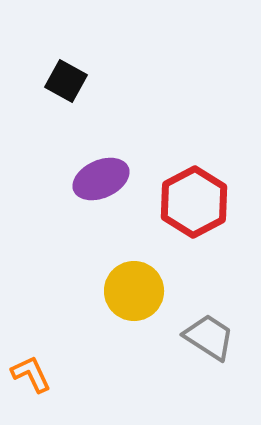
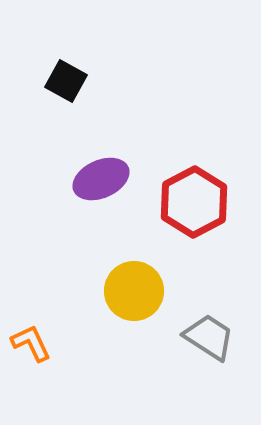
orange L-shape: moved 31 px up
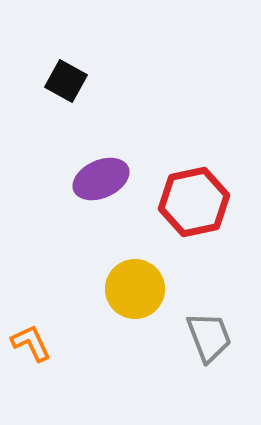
red hexagon: rotated 16 degrees clockwise
yellow circle: moved 1 px right, 2 px up
gray trapezoid: rotated 36 degrees clockwise
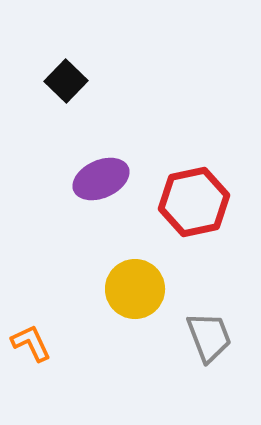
black square: rotated 15 degrees clockwise
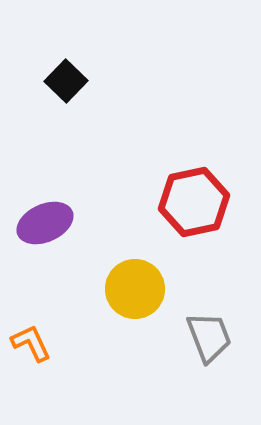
purple ellipse: moved 56 px left, 44 px down
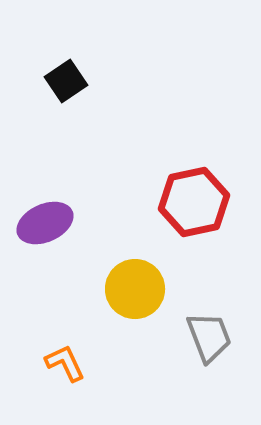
black square: rotated 12 degrees clockwise
orange L-shape: moved 34 px right, 20 px down
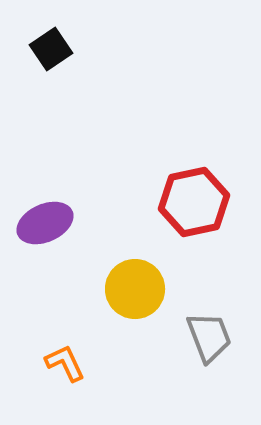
black square: moved 15 px left, 32 px up
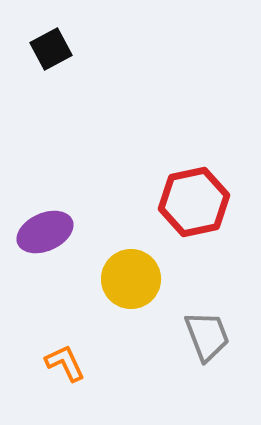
black square: rotated 6 degrees clockwise
purple ellipse: moved 9 px down
yellow circle: moved 4 px left, 10 px up
gray trapezoid: moved 2 px left, 1 px up
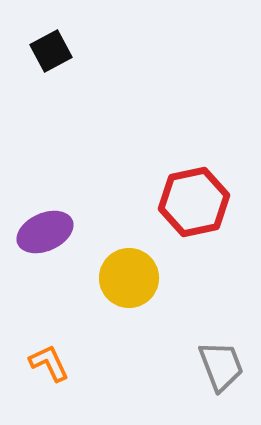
black square: moved 2 px down
yellow circle: moved 2 px left, 1 px up
gray trapezoid: moved 14 px right, 30 px down
orange L-shape: moved 16 px left
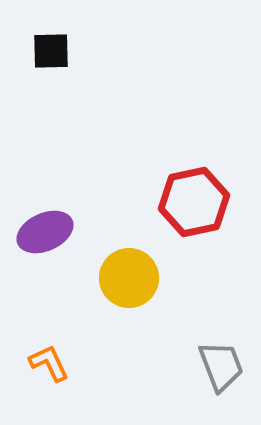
black square: rotated 27 degrees clockwise
